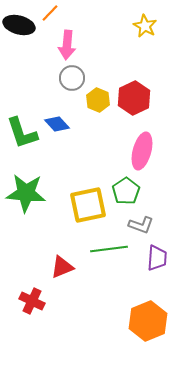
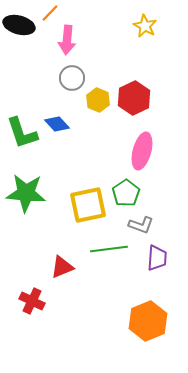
pink arrow: moved 5 px up
green pentagon: moved 2 px down
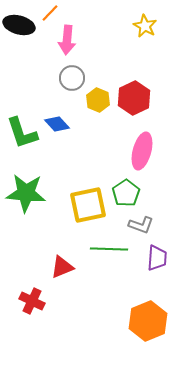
green line: rotated 9 degrees clockwise
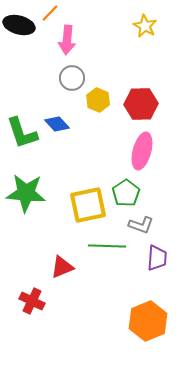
red hexagon: moved 7 px right, 6 px down; rotated 24 degrees clockwise
green line: moved 2 px left, 3 px up
